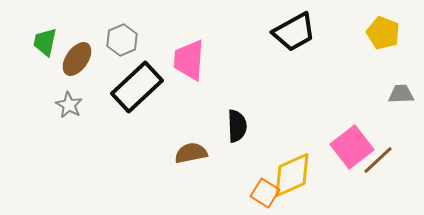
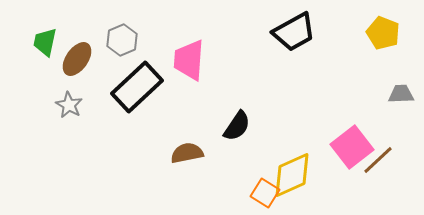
black semicircle: rotated 36 degrees clockwise
brown semicircle: moved 4 px left
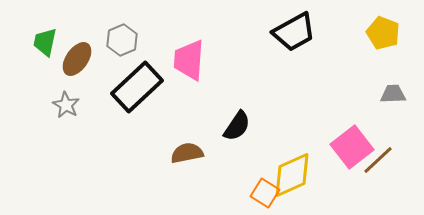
gray trapezoid: moved 8 px left
gray star: moved 3 px left
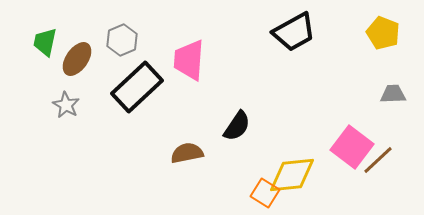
pink square: rotated 15 degrees counterclockwise
yellow diamond: rotated 18 degrees clockwise
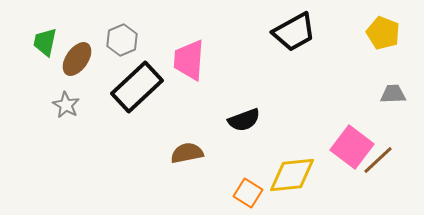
black semicircle: moved 7 px right, 6 px up; rotated 36 degrees clockwise
orange square: moved 17 px left
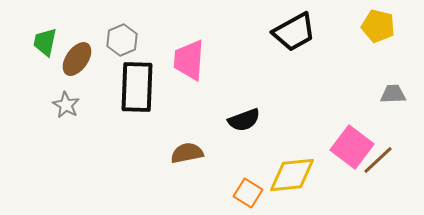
yellow pentagon: moved 5 px left, 7 px up; rotated 8 degrees counterclockwise
black rectangle: rotated 45 degrees counterclockwise
